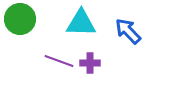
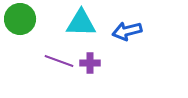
blue arrow: moved 1 px left; rotated 60 degrees counterclockwise
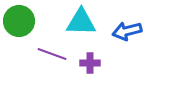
green circle: moved 1 px left, 2 px down
cyan triangle: moved 1 px up
purple line: moved 7 px left, 7 px up
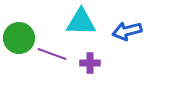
green circle: moved 17 px down
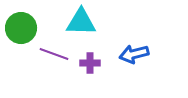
blue arrow: moved 7 px right, 23 px down
green circle: moved 2 px right, 10 px up
purple line: moved 2 px right
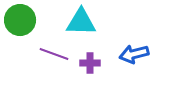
green circle: moved 1 px left, 8 px up
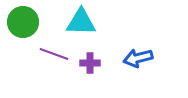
green circle: moved 3 px right, 2 px down
blue arrow: moved 4 px right, 4 px down
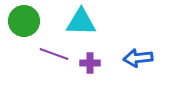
green circle: moved 1 px right, 1 px up
blue arrow: rotated 8 degrees clockwise
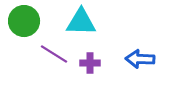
purple line: rotated 12 degrees clockwise
blue arrow: moved 2 px right, 1 px down; rotated 8 degrees clockwise
